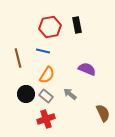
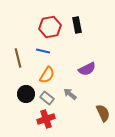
purple semicircle: rotated 132 degrees clockwise
gray rectangle: moved 1 px right, 2 px down
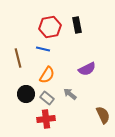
blue line: moved 2 px up
brown semicircle: moved 2 px down
red cross: rotated 12 degrees clockwise
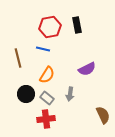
gray arrow: rotated 120 degrees counterclockwise
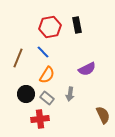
blue line: moved 3 px down; rotated 32 degrees clockwise
brown line: rotated 36 degrees clockwise
red cross: moved 6 px left
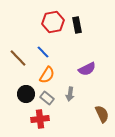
red hexagon: moved 3 px right, 5 px up
brown line: rotated 66 degrees counterclockwise
brown semicircle: moved 1 px left, 1 px up
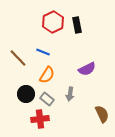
red hexagon: rotated 15 degrees counterclockwise
blue line: rotated 24 degrees counterclockwise
gray rectangle: moved 1 px down
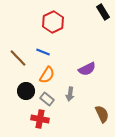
black rectangle: moved 26 px right, 13 px up; rotated 21 degrees counterclockwise
black circle: moved 3 px up
red cross: rotated 18 degrees clockwise
